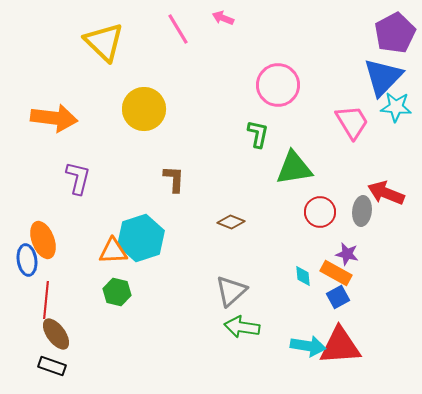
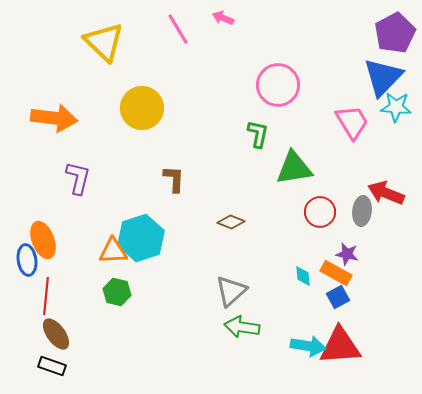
yellow circle: moved 2 px left, 1 px up
red line: moved 4 px up
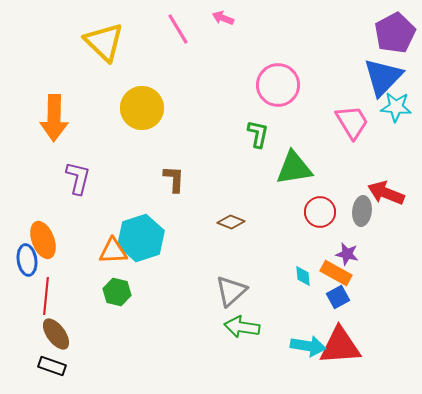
orange arrow: rotated 84 degrees clockwise
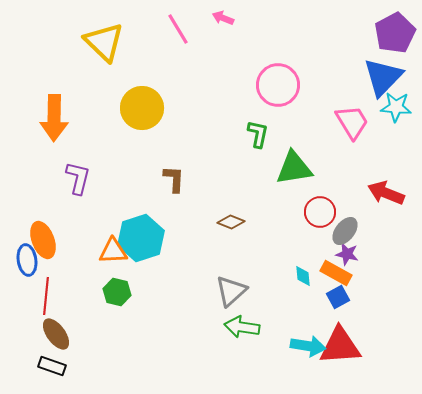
gray ellipse: moved 17 px left, 20 px down; rotated 32 degrees clockwise
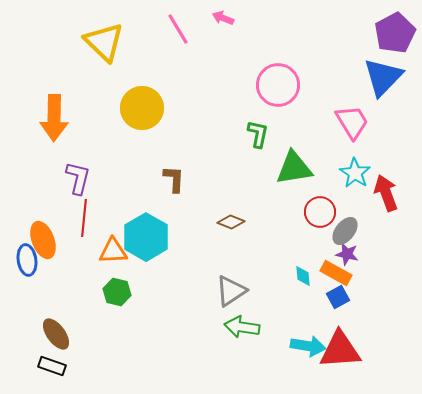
cyan star: moved 41 px left, 66 px down; rotated 28 degrees clockwise
red arrow: rotated 48 degrees clockwise
cyan hexagon: moved 5 px right, 1 px up; rotated 12 degrees counterclockwise
gray triangle: rotated 8 degrees clockwise
red line: moved 38 px right, 78 px up
red triangle: moved 4 px down
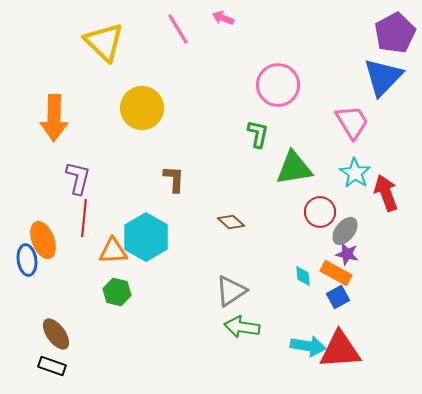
brown diamond: rotated 20 degrees clockwise
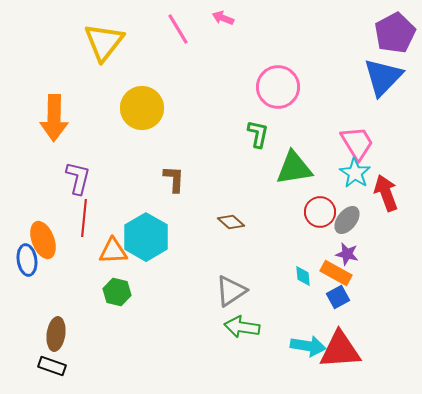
yellow triangle: rotated 24 degrees clockwise
pink circle: moved 2 px down
pink trapezoid: moved 5 px right, 21 px down
gray ellipse: moved 2 px right, 11 px up
brown ellipse: rotated 44 degrees clockwise
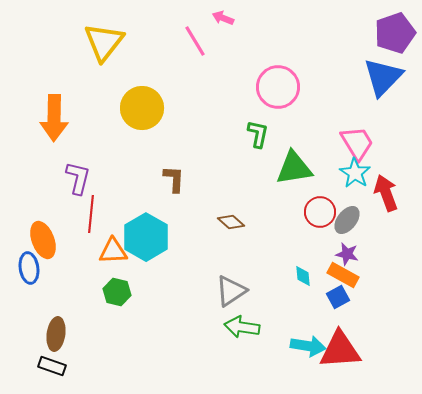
pink line: moved 17 px right, 12 px down
purple pentagon: rotated 9 degrees clockwise
red line: moved 7 px right, 4 px up
blue ellipse: moved 2 px right, 8 px down
orange rectangle: moved 7 px right, 2 px down
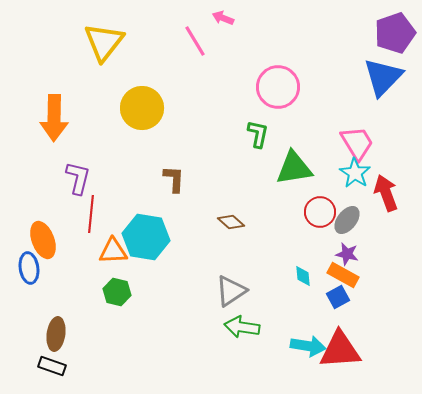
cyan hexagon: rotated 21 degrees counterclockwise
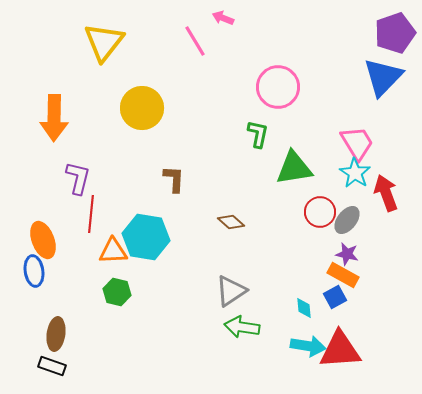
blue ellipse: moved 5 px right, 3 px down
cyan diamond: moved 1 px right, 32 px down
blue square: moved 3 px left
